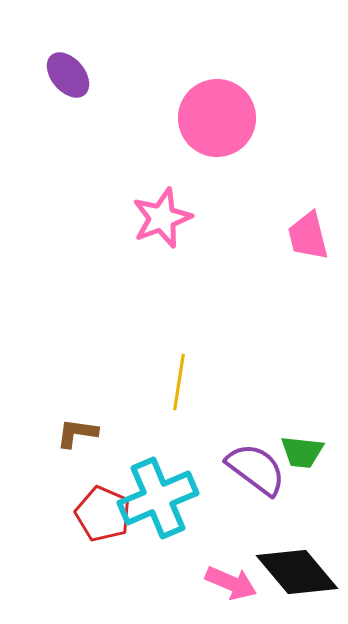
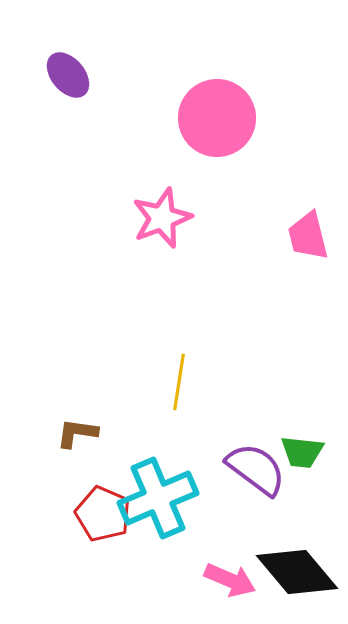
pink arrow: moved 1 px left, 3 px up
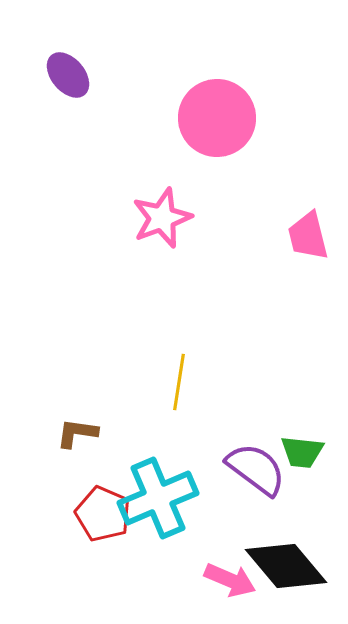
black diamond: moved 11 px left, 6 px up
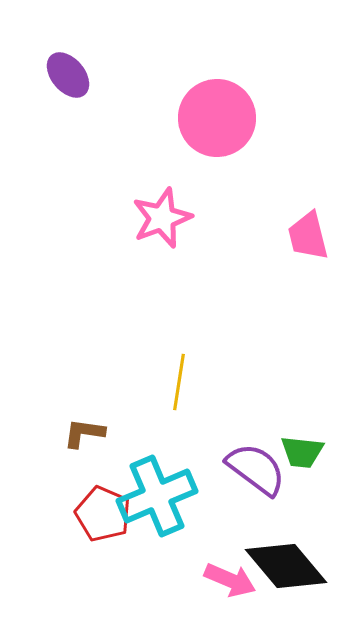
brown L-shape: moved 7 px right
cyan cross: moved 1 px left, 2 px up
